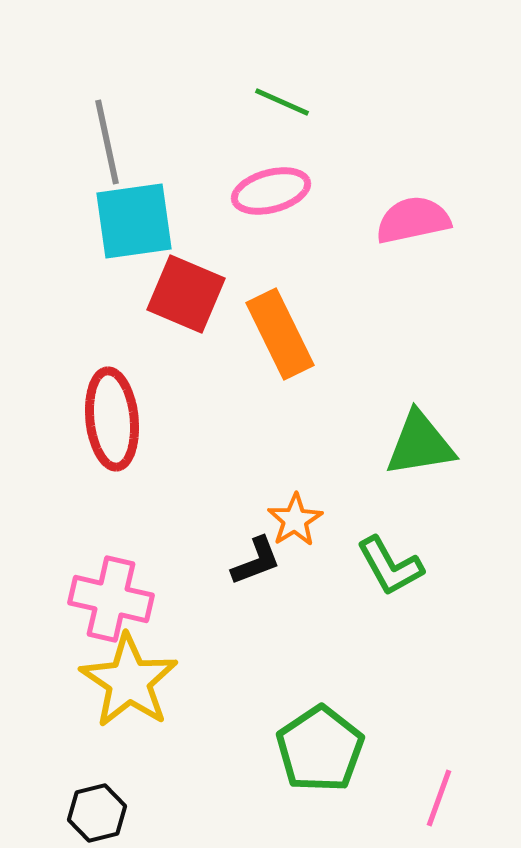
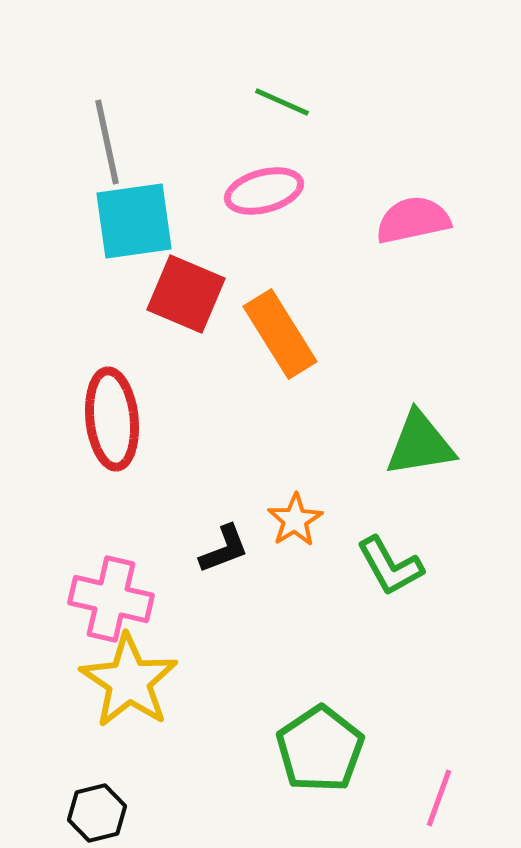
pink ellipse: moved 7 px left
orange rectangle: rotated 6 degrees counterclockwise
black L-shape: moved 32 px left, 12 px up
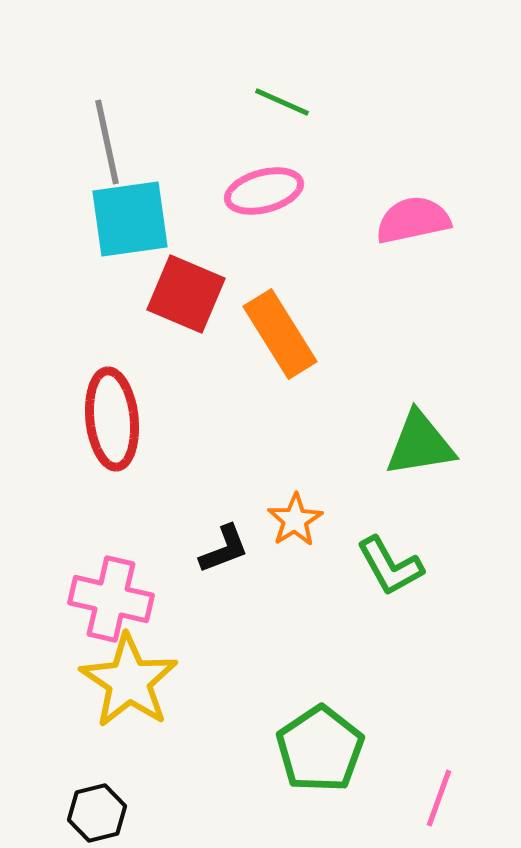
cyan square: moved 4 px left, 2 px up
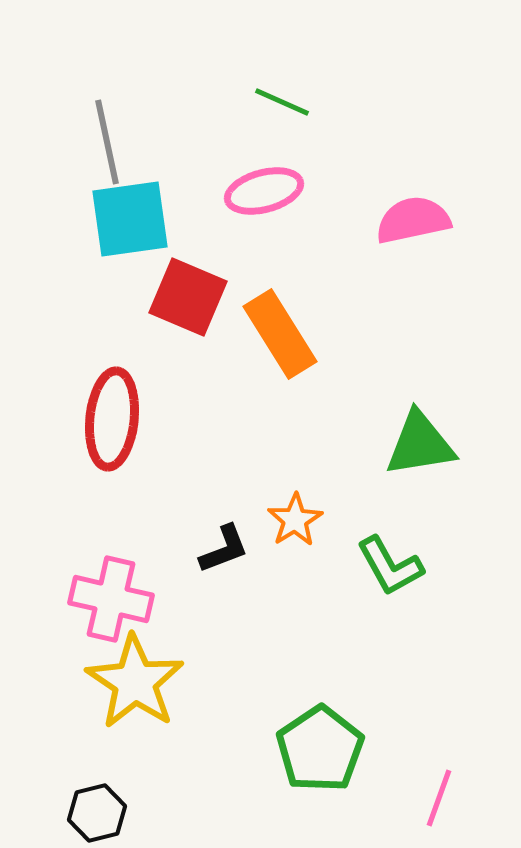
red square: moved 2 px right, 3 px down
red ellipse: rotated 12 degrees clockwise
yellow star: moved 6 px right, 1 px down
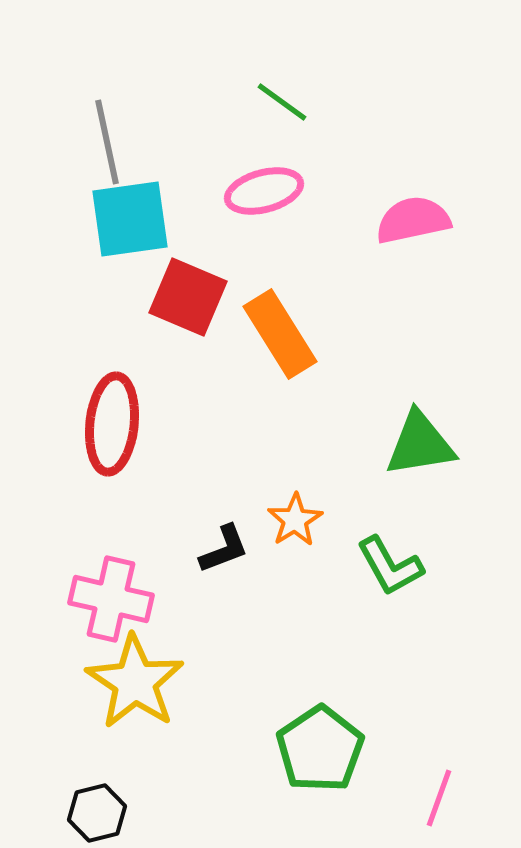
green line: rotated 12 degrees clockwise
red ellipse: moved 5 px down
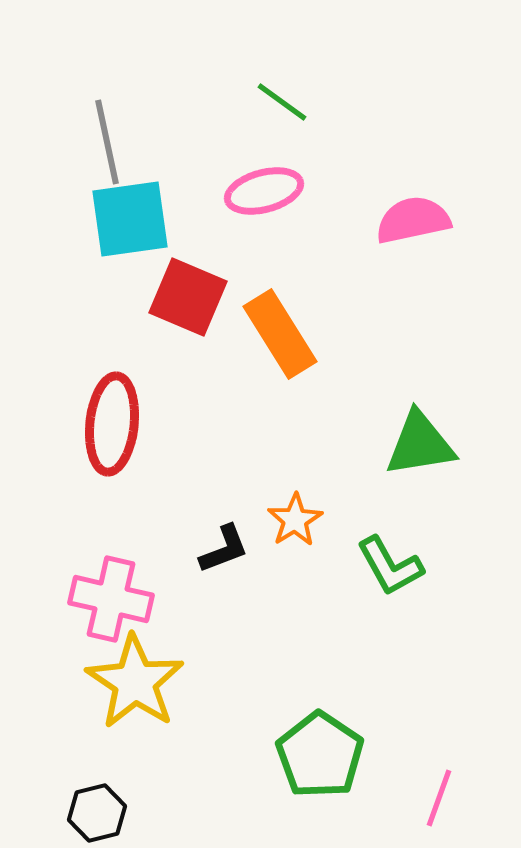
green pentagon: moved 6 px down; rotated 4 degrees counterclockwise
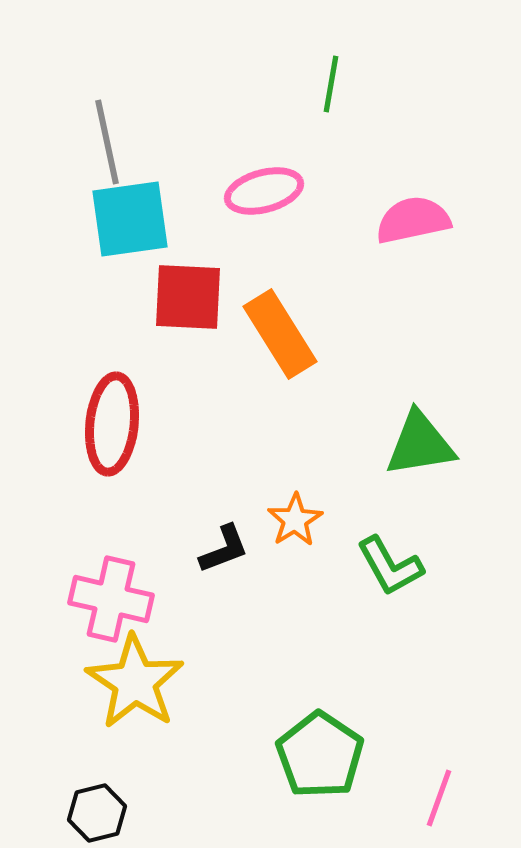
green line: moved 49 px right, 18 px up; rotated 64 degrees clockwise
red square: rotated 20 degrees counterclockwise
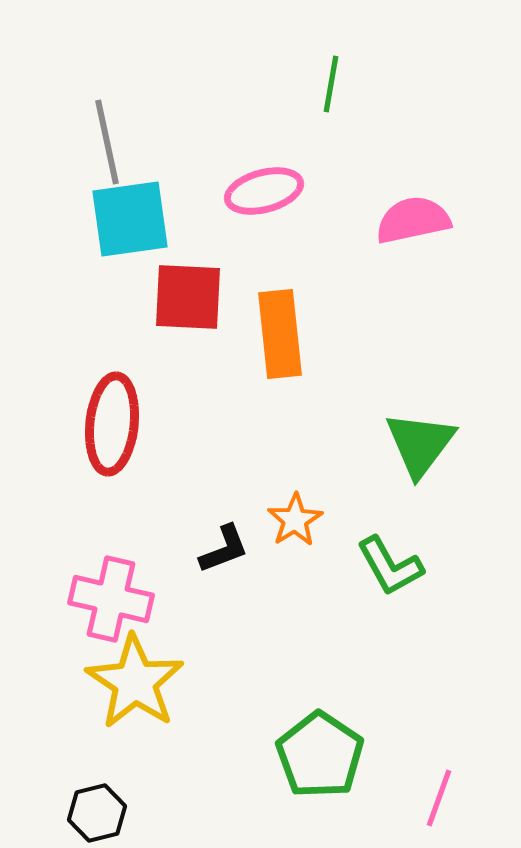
orange rectangle: rotated 26 degrees clockwise
green triangle: rotated 44 degrees counterclockwise
